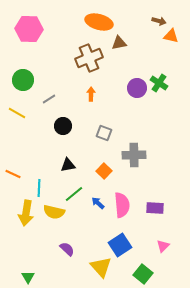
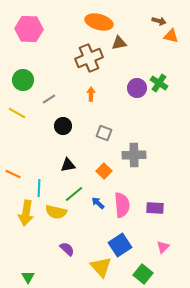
yellow semicircle: moved 2 px right
pink triangle: moved 1 px down
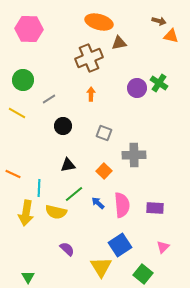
yellow triangle: rotated 10 degrees clockwise
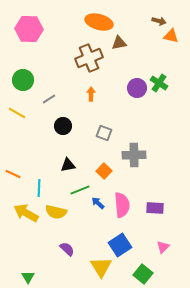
green line: moved 6 px right, 4 px up; rotated 18 degrees clockwise
yellow arrow: rotated 110 degrees clockwise
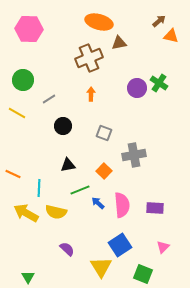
brown arrow: rotated 56 degrees counterclockwise
gray cross: rotated 10 degrees counterclockwise
green square: rotated 18 degrees counterclockwise
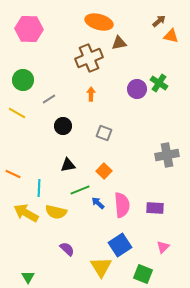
purple circle: moved 1 px down
gray cross: moved 33 px right
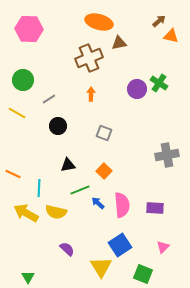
black circle: moved 5 px left
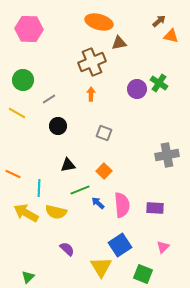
brown cross: moved 3 px right, 4 px down
green triangle: rotated 16 degrees clockwise
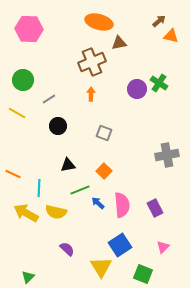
purple rectangle: rotated 60 degrees clockwise
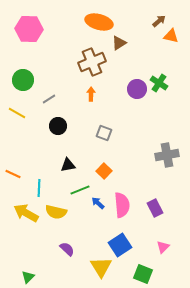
brown triangle: rotated 21 degrees counterclockwise
